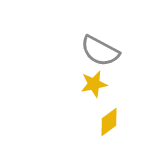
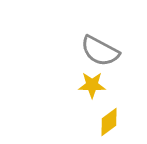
yellow star: moved 2 px left, 1 px down; rotated 12 degrees clockwise
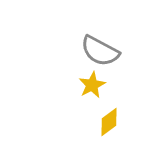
yellow star: rotated 28 degrees counterclockwise
